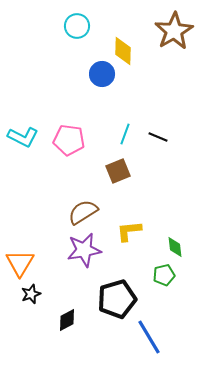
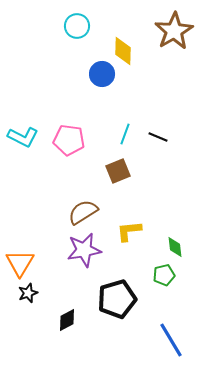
black star: moved 3 px left, 1 px up
blue line: moved 22 px right, 3 px down
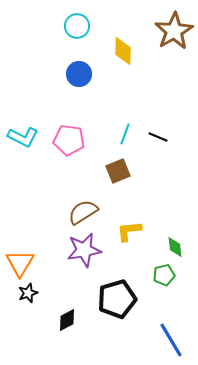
blue circle: moved 23 px left
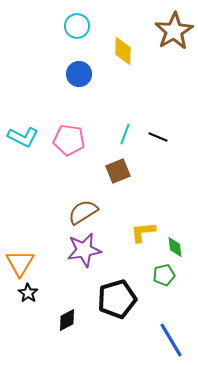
yellow L-shape: moved 14 px right, 1 px down
black star: rotated 18 degrees counterclockwise
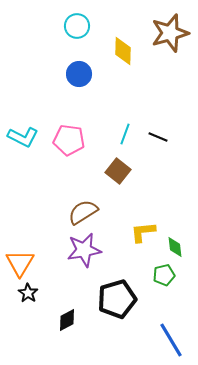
brown star: moved 4 px left, 2 px down; rotated 15 degrees clockwise
brown square: rotated 30 degrees counterclockwise
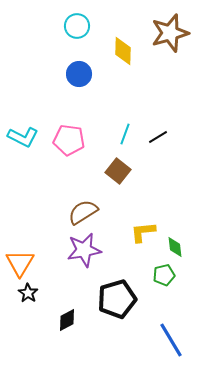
black line: rotated 54 degrees counterclockwise
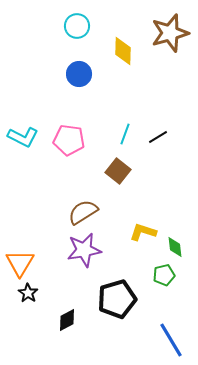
yellow L-shape: rotated 24 degrees clockwise
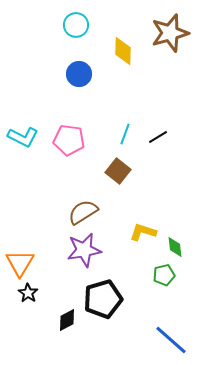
cyan circle: moved 1 px left, 1 px up
black pentagon: moved 14 px left
blue line: rotated 18 degrees counterclockwise
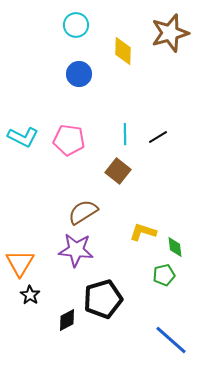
cyan line: rotated 20 degrees counterclockwise
purple star: moved 8 px left; rotated 16 degrees clockwise
black star: moved 2 px right, 2 px down
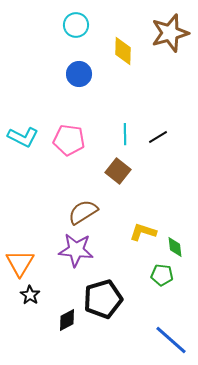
green pentagon: moved 2 px left; rotated 20 degrees clockwise
